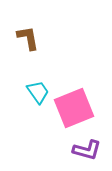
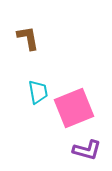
cyan trapezoid: rotated 25 degrees clockwise
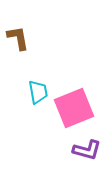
brown L-shape: moved 10 px left
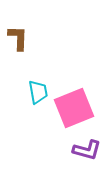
brown L-shape: rotated 12 degrees clockwise
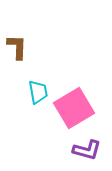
brown L-shape: moved 1 px left, 9 px down
pink square: rotated 9 degrees counterclockwise
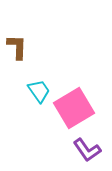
cyan trapezoid: moved 1 px right, 1 px up; rotated 25 degrees counterclockwise
purple L-shape: rotated 40 degrees clockwise
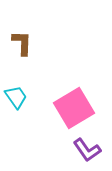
brown L-shape: moved 5 px right, 4 px up
cyan trapezoid: moved 23 px left, 6 px down
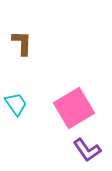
cyan trapezoid: moved 7 px down
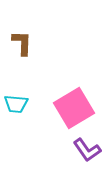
cyan trapezoid: rotated 130 degrees clockwise
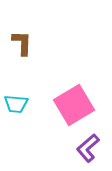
pink square: moved 3 px up
purple L-shape: moved 1 px right, 2 px up; rotated 84 degrees clockwise
